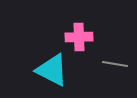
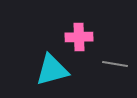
cyan triangle: rotated 42 degrees counterclockwise
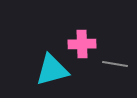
pink cross: moved 3 px right, 7 px down
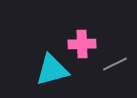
gray line: rotated 35 degrees counterclockwise
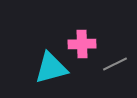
cyan triangle: moved 1 px left, 2 px up
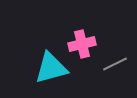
pink cross: rotated 12 degrees counterclockwise
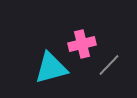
gray line: moved 6 px left, 1 px down; rotated 20 degrees counterclockwise
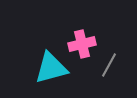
gray line: rotated 15 degrees counterclockwise
